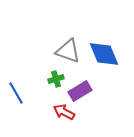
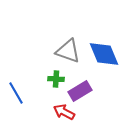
green cross: rotated 21 degrees clockwise
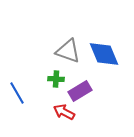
blue line: moved 1 px right
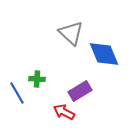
gray triangle: moved 3 px right, 18 px up; rotated 24 degrees clockwise
green cross: moved 19 px left
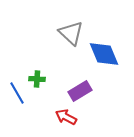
red arrow: moved 2 px right, 5 px down
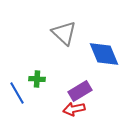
gray triangle: moved 7 px left
red arrow: moved 8 px right, 8 px up; rotated 40 degrees counterclockwise
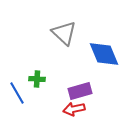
purple rectangle: rotated 15 degrees clockwise
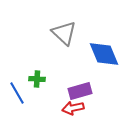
red arrow: moved 1 px left, 1 px up
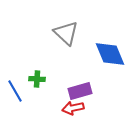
gray triangle: moved 2 px right
blue diamond: moved 6 px right
blue line: moved 2 px left, 2 px up
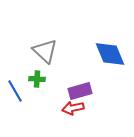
gray triangle: moved 21 px left, 18 px down
